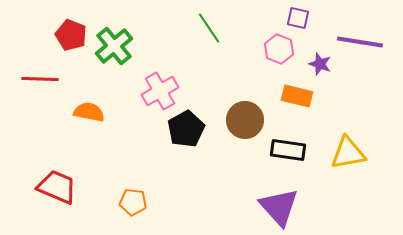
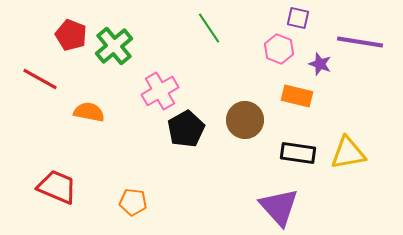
red line: rotated 27 degrees clockwise
black rectangle: moved 10 px right, 3 px down
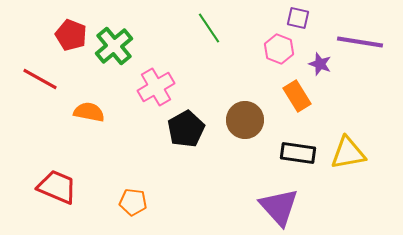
pink cross: moved 4 px left, 4 px up
orange rectangle: rotated 44 degrees clockwise
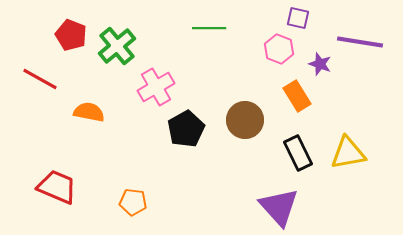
green line: rotated 56 degrees counterclockwise
green cross: moved 3 px right
black rectangle: rotated 56 degrees clockwise
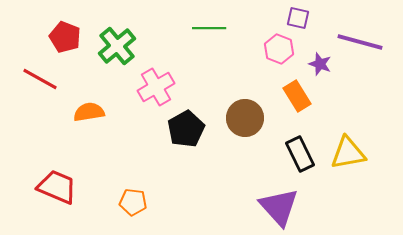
red pentagon: moved 6 px left, 2 px down
purple line: rotated 6 degrees clockwise
orange semicircle: rotated 20 degrees counterclockwise
brown circle: moved 2 px up
black rectangle: moved 2 px right, 1 px down
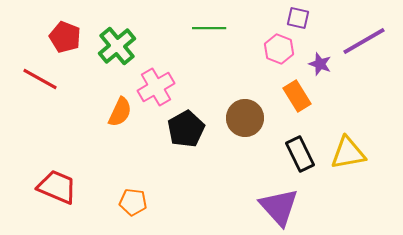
purple line: moved 4 px right, 1 px up; rotated 45 degrees counterclockwise
orange semicircle: moved 31 px right; rotated 124 degrees clockwise
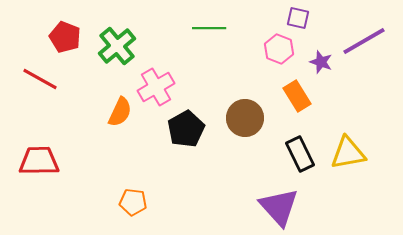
purple star: moved 1 px right, 2 px up
red trapezoid: moved 18 px left, 26 px up; rotated 24 degrees counterclockwise
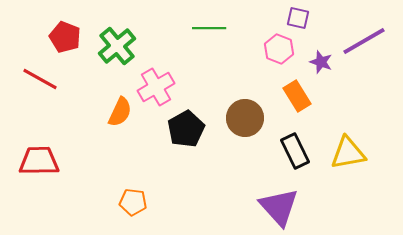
black rectangle: moved 5 px left, 3 px up
